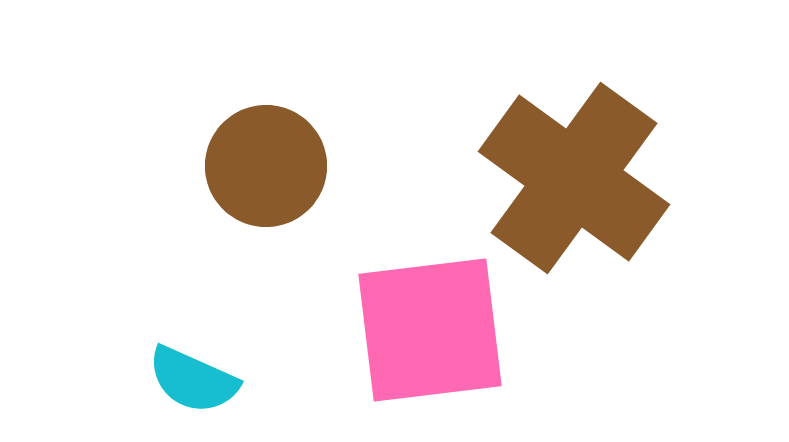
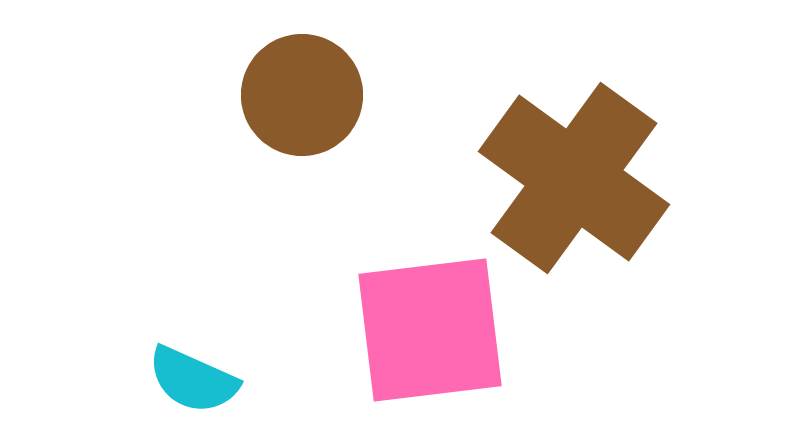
brown circle: moved 36 px right, 71 px up
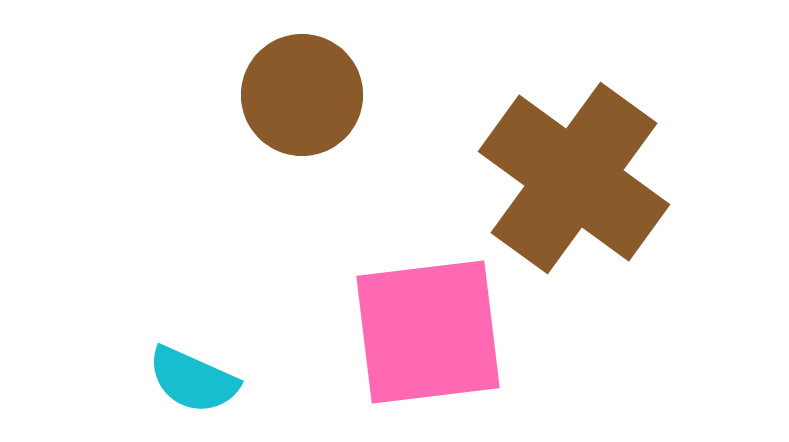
pink square: moved 2 px left, 2 px down
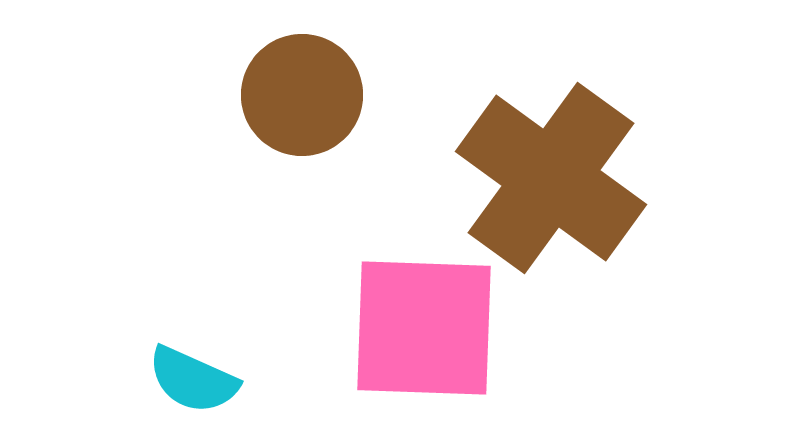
brown cross: moved 23 px left
pink square: moved 4 px left, 4 px up; rotated 9 degrees clockwise
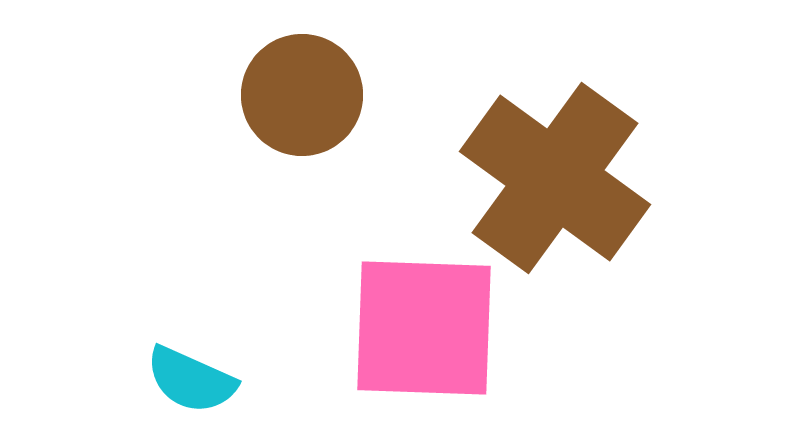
brown cross: moved 4 px right
cyan semicircle: moved 2 px left
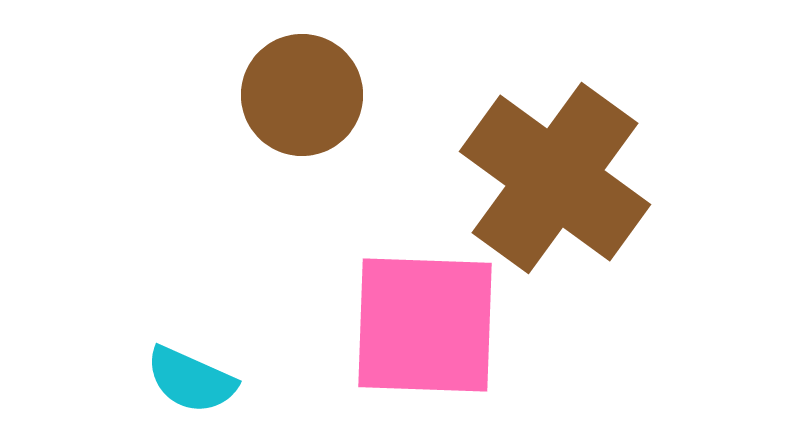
pink square: moved 1 px right, 3 px up
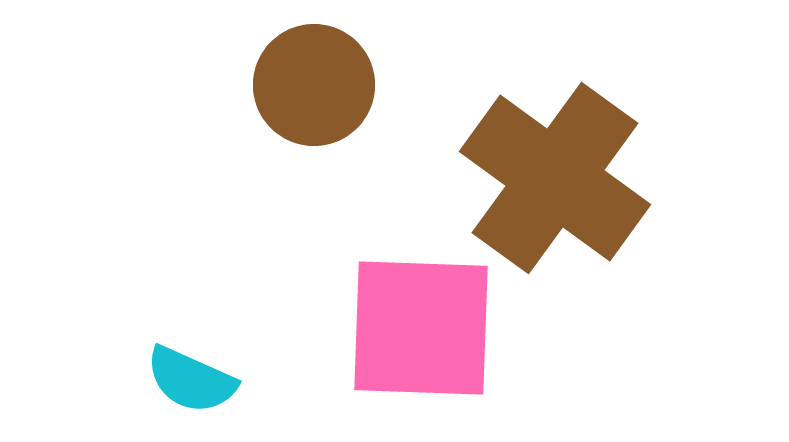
brown circle: moved 12 px right, 10 px up
pink square: moved 4 px left, 3 px down
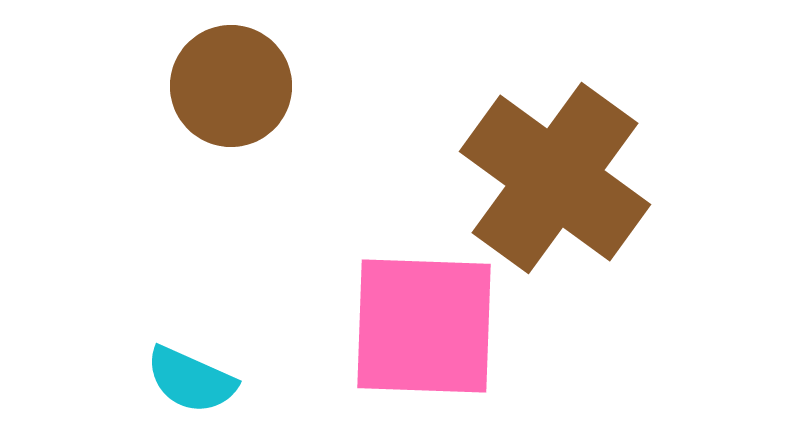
brown circle: moved 83 px left, 1 px down
pink square: moved 3 px right, 2 px up
